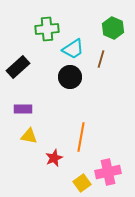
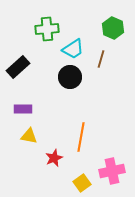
pink cross: moved 4 px right, 1 px up
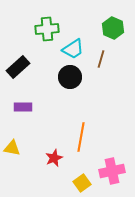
purple rectangle: moved 2 px up
yellow triangle: moved 17 px left, 12 px down
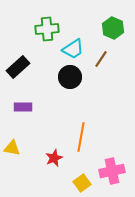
brown line: rotated 18 degrees clockwise
